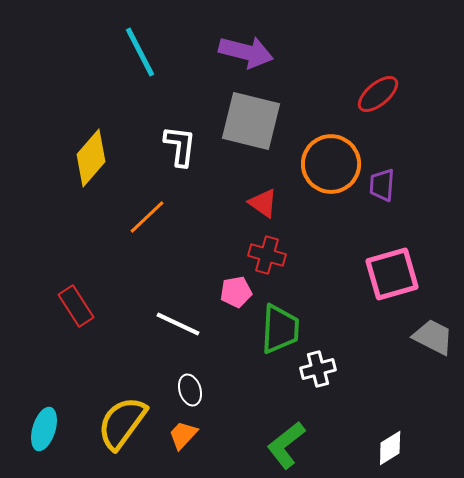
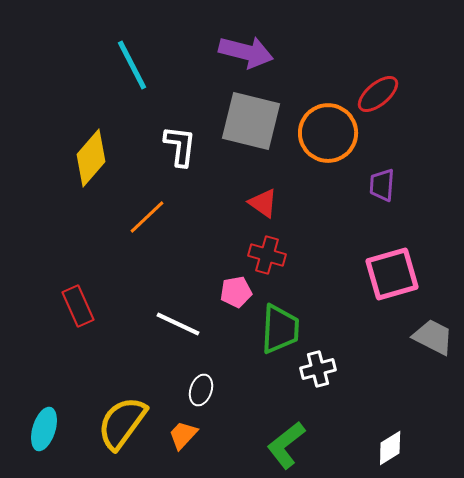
cyan line: moved 8 px left, 13 px down
orange circle: moved 3 px left, 31 px up
red rectangle: moved 2 px right; rotated 9 degrees clockwise
white ellipse: moved 11 px right; rotated 36 degrees clockwise
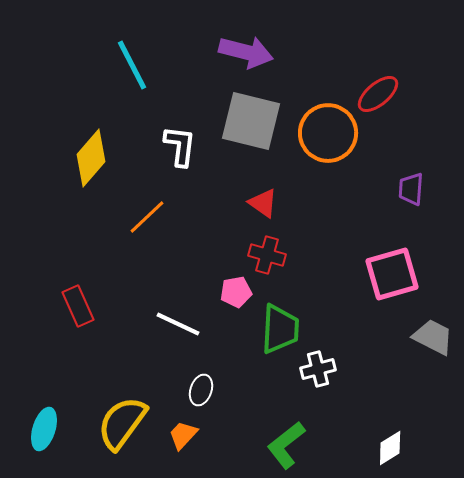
purple trapezoid: moved 29 px right, 4 px down
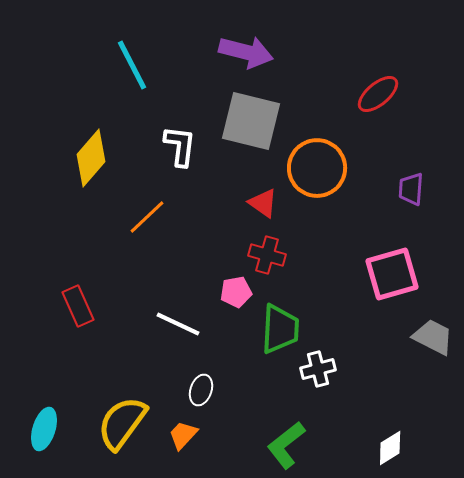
orange circle: moved 11 px left, 35 px down
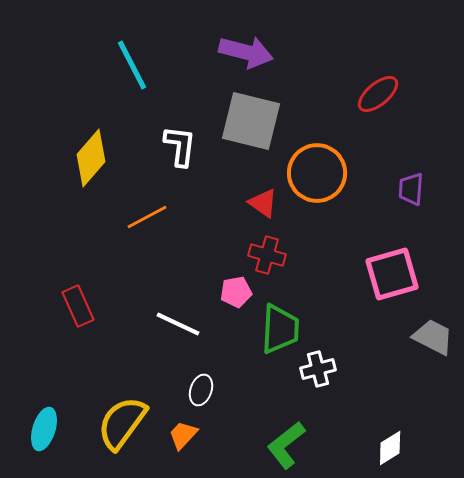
orange circle: moved 5 px down
orange line: rotated 15 degrees clockwise
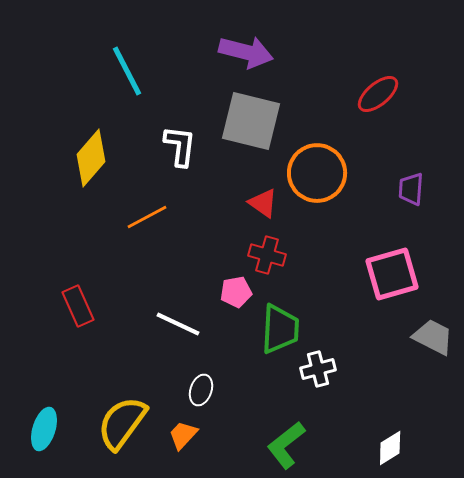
cyan line: moved 5 px left, 6 px down
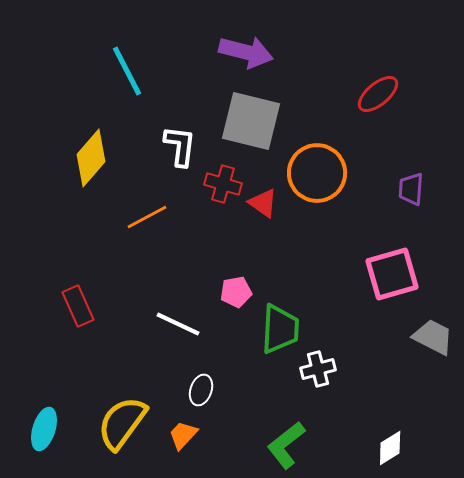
red cross: moved 44 px left, 71 px up
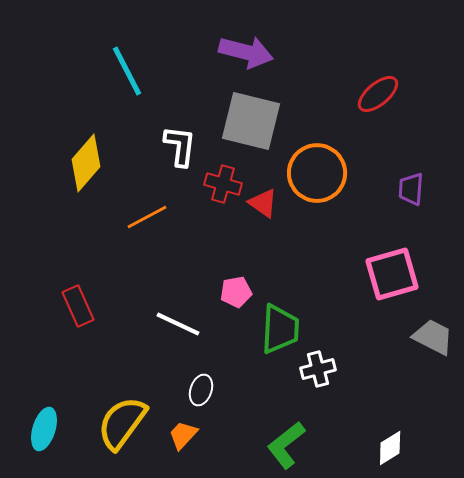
yellow diamond: moved 5 px left, 5 px down
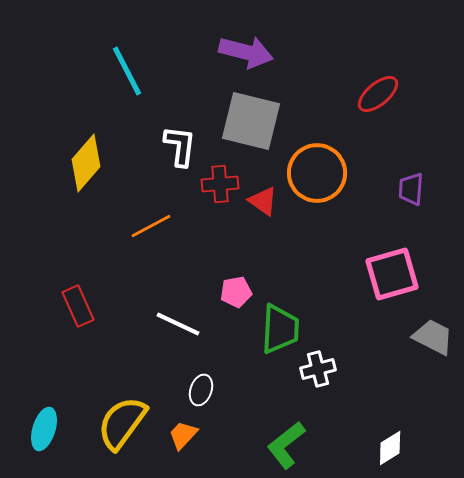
red cross: moved 3 px left; rotated 21 degrees counterclockwise
red triangle: moved 2 px up
orange line: moved 4 px right, 9 px down
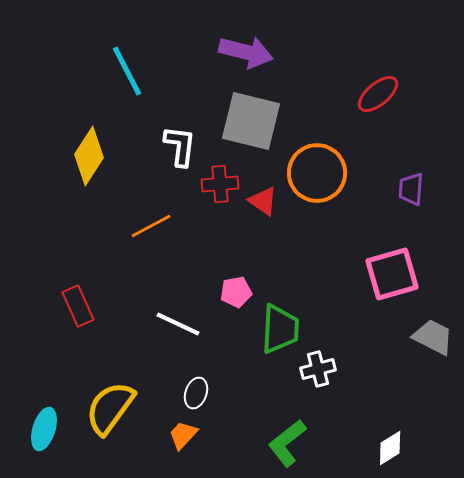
yellow diamond: moved 3 px right, 7 px up; rotated 8 degrees counterclockwise
white ellipse: moved 5 px left, 3 px down
yellow semicircle: moved 12 px left, 15 px up
green L-shape: moved 1 px right, 2 px up
